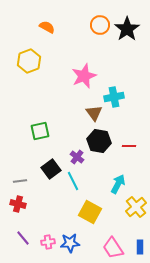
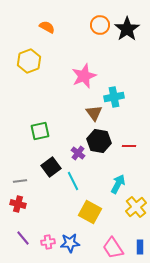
purple cross: moved 1 px right, 4 px up
black square: moved 2 px up
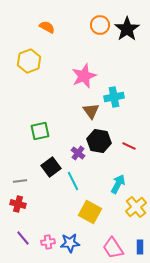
brown triangle: moved 3 px left, 2 px up
red line: rotated 24 degrees clockwise
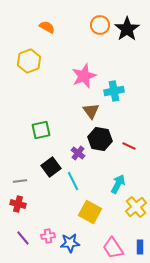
cyan cross: moved 6 px up
green square: moved 1 px right, 1 px up
black hexagon: moved 1 px right, 2 px up
pink cross: moved 6 px up
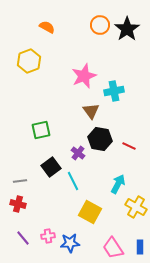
yellow cross: rotated 20 degrees counterclockwise
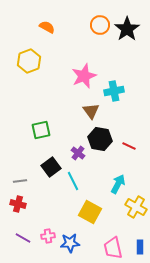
purple line: rotated 21 degrees counterclockwise
pink trapezoid: rotated 20 degrees clockwise
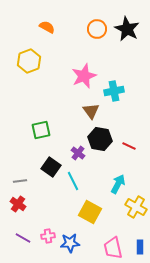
orange circle: moved 3 px left, 4 px down
black star: rotated 10 degrees counterclockwise
black square: rotated 18 degrees counterclockwise
red cross: rotated 21 degrees clockwise
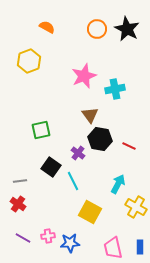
cyan cross: moved 1 px right, 2 px up
brown triangle: moved 1 px left, 4 px down
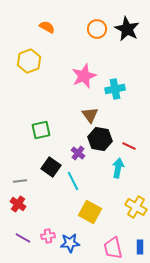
cyan arrow: moved 16 px up; rotated 18 degrees counterclockwise
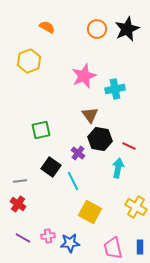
black star: rotated 20 degrees clockwise
